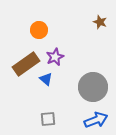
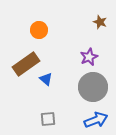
purple star: moved 34 px right
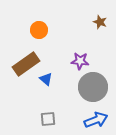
purple star: moved 9 px left, 4 px down; rotated 30 degrees clockwise
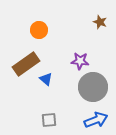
gray square: moved 1 px right, 1 px down
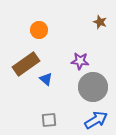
blue arrow: rotated 10 degrees counterclockwise
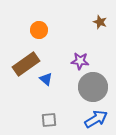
blue arrow: moved 1 px up
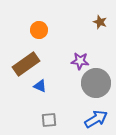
blue triangle: moved 6 px left, 7 px down; rotated 16 degrees counterclockwise
gray circle: moved 3 px right, 4 px up
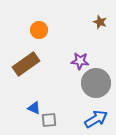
blue triangle: moved 6 px left, 22 px down
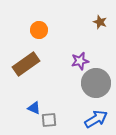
purple star: rotated 18 degrees counterclockwise
